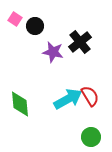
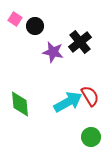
cyan arrow: moved 3 px down
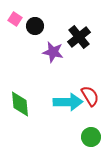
black cross: moved 1 px left, 5 px up
cyan arrow: rotated 28 degrees clockwise
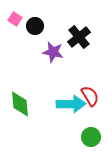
cyan arrow: moved 3 px right, 2 px down
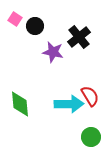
cyan arrow: moved 2 px left
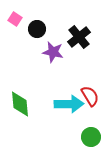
black circle: moved 2 px right, 3 px down
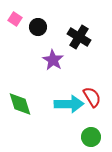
black circle: moved 1 px right, 2 px up
black cross: rotated 20 degrees counterclockwise
purple star: moved 8 px down; rotated 20 degrees clockwise
red semicircle: moved 2 px right, 1 px down
green diamond: rotated 12 degrees counterclockwise
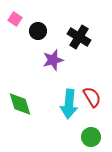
black circle: moved 4 px down
purple star: rotated 25 degrees clockwise
cyan arrow: rotated 96 degrees clockwise
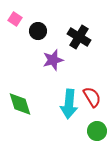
green circle: moved 6 px right, 6 px up
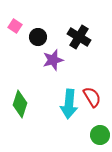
pink square: moved 7 px down
black circle: moved 6 px down
green diamond: rotated 36 degrees clockwise
green circle: moved 3 px right, 4 px down
